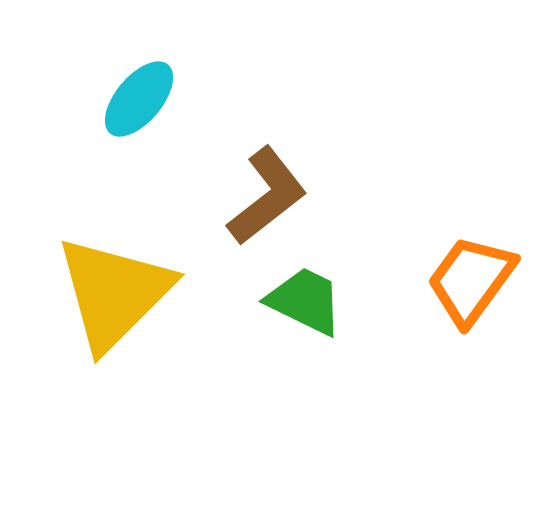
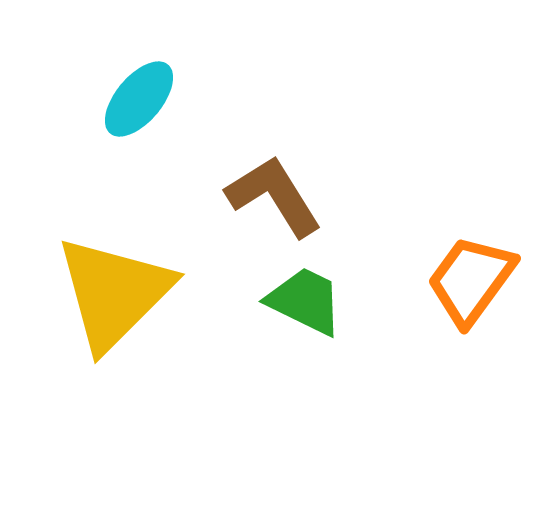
brown L-shape: moved 7 px right; rotated 84 degrees counterclockwise
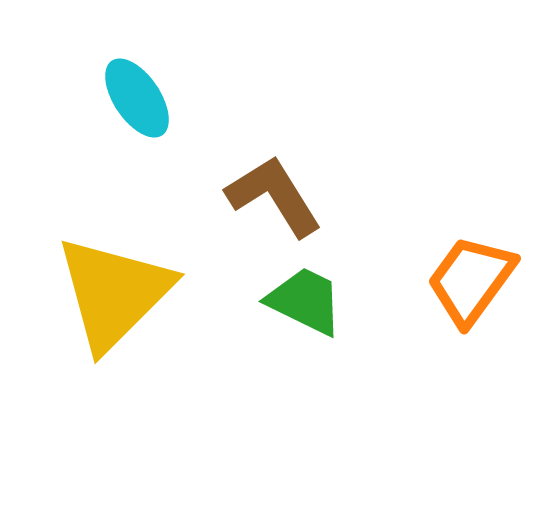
cyan ellipse: moved 2 px left, 1 px up; rotated 74 degrees counterclockwise
